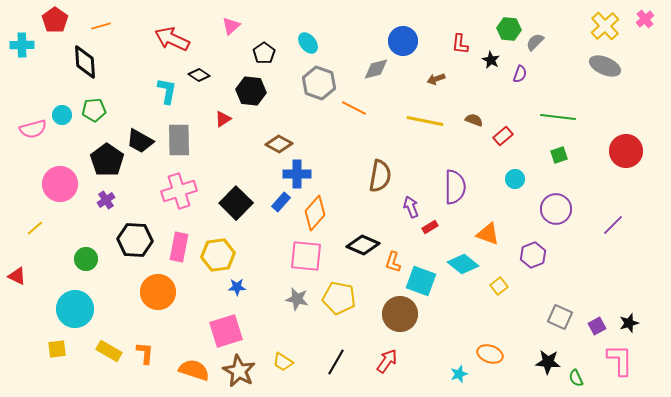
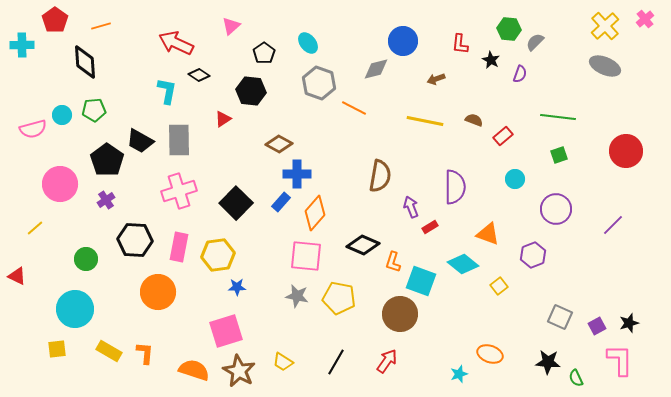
red arrow at (172, 39): moved 4 px right, 4 px down
gray star at (297, 299): moved 3 px up
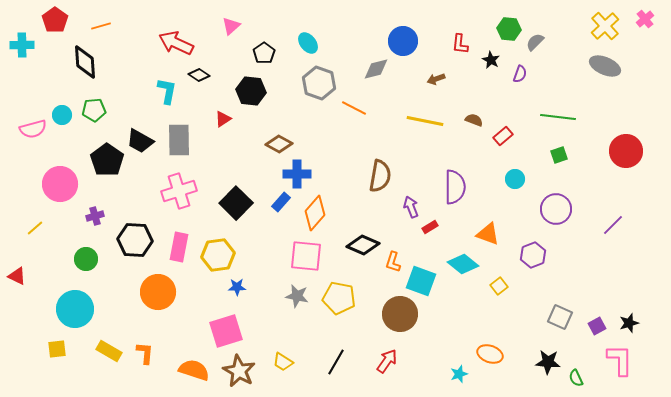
purple cross at (106, 200): moved 11 px left, 16 px down; rotated 18 degrees clockwise
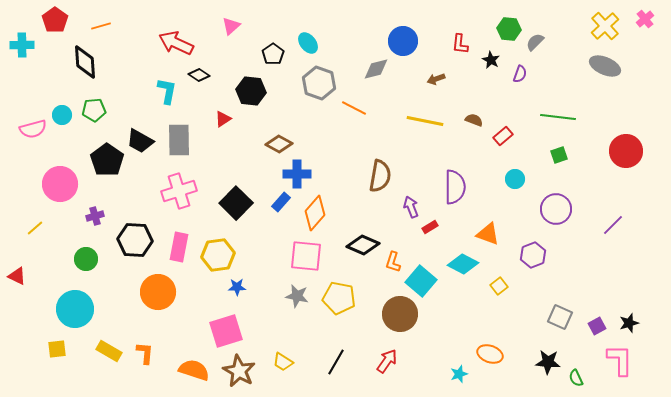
black pentagon at (264, 53): moved 9 px right, 1 px down
cyan diamond at (463, 264): rotated 12 degrees counterclockwise
cyan square at (421, 281): rotated 20 degrees clockwise
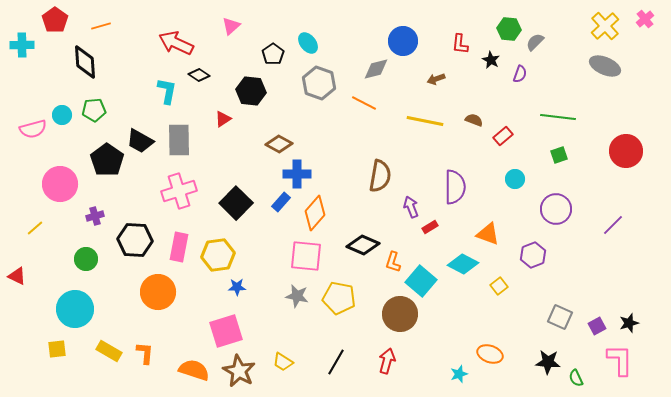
orange line at (354, 108): moved 10 px right, 5 px up
red arrow at (387, 361): rotated 20 degrees counterclockwise
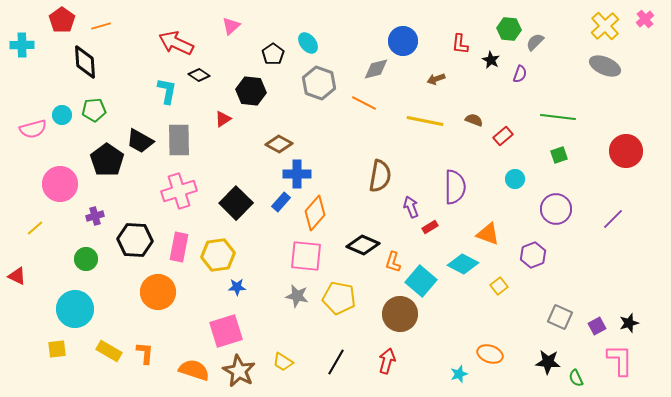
red pentagon at (55, 20): moved 7 px right
purple line at (613, 225): moved 6 px up
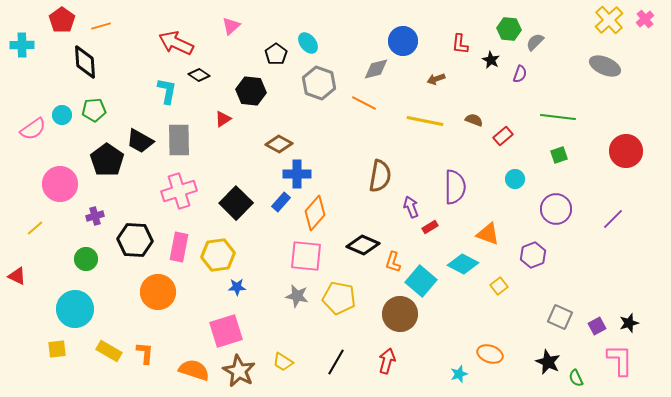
yellow cross at (605, 26): moved 4 px right, 6 px up
black pentagon at (273, 54): moved 3 px right
pink semicircle at (33, 129): rotated 20 degrees counterclockwise
black star at (548, 362): rotated 20 degrees clockwise
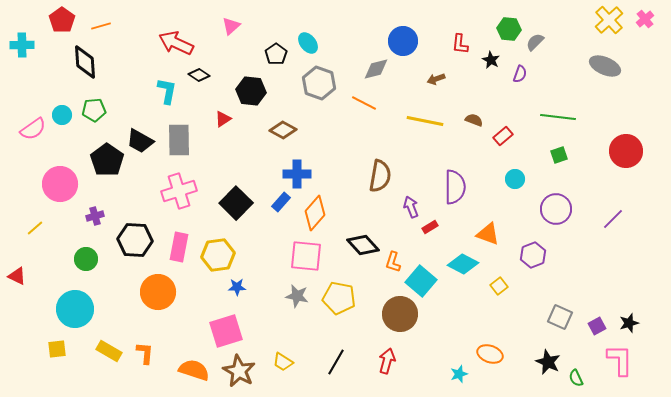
brown diamond at (279, 144): moved 4 px right, 14 px up
black diamond at (363, 245): rotated 24 degrees clockwise
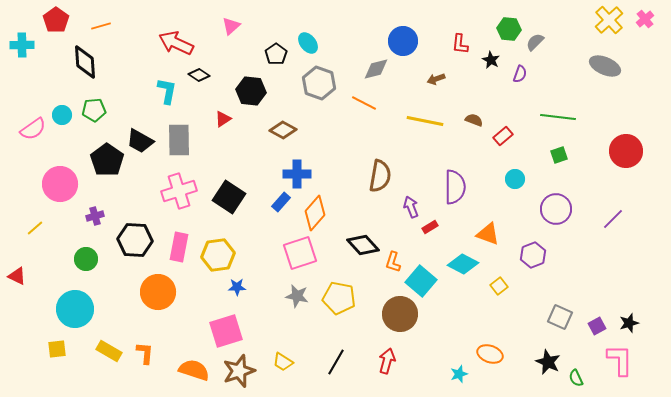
red pentagon at (62, 20): moved 6 px left
black square at (236, 203): moved 7 px left, 6 px up; rotated 12 degrees counterclockwise
pink square at (306, 256): moved 6 px left, 3 px up; rotated 24 degrees counterclockwise
brown star at (239, 371): rotated 24 degrees clockwise
